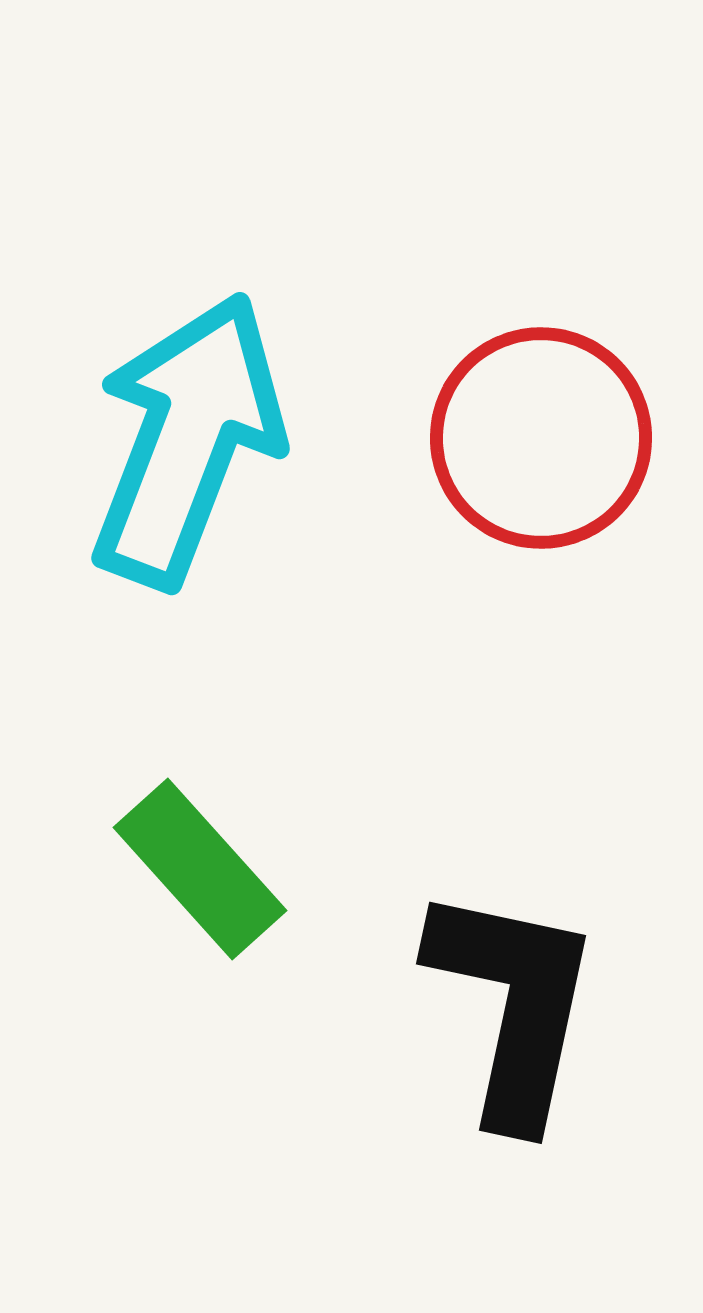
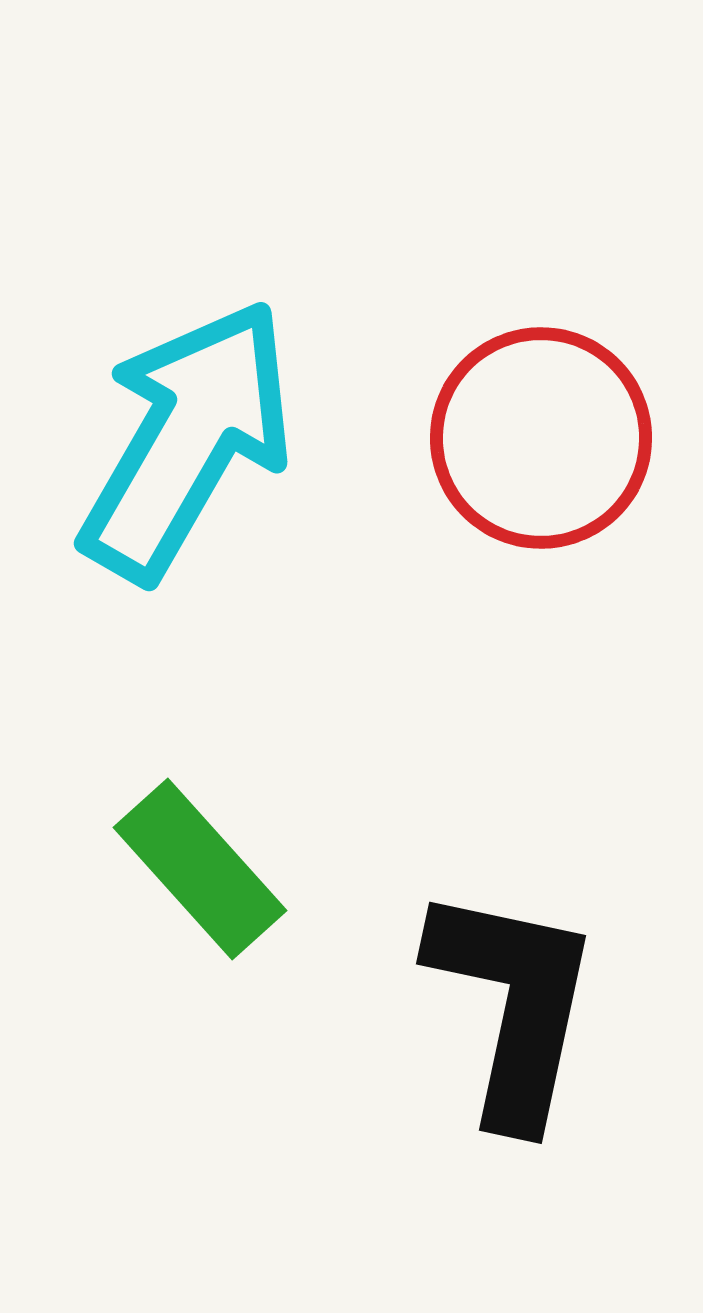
cyan arrow: rotated 9 degrees clockwise
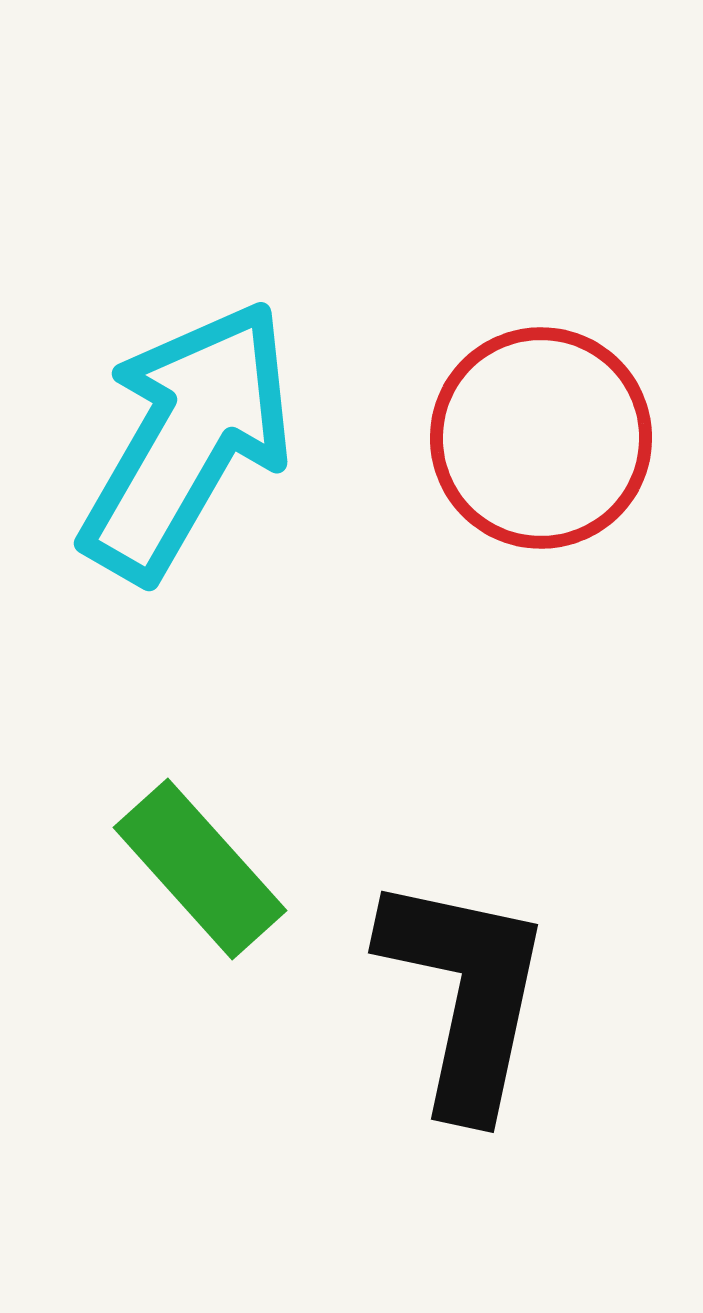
black L-shape: moved 48 px left, 11 px up
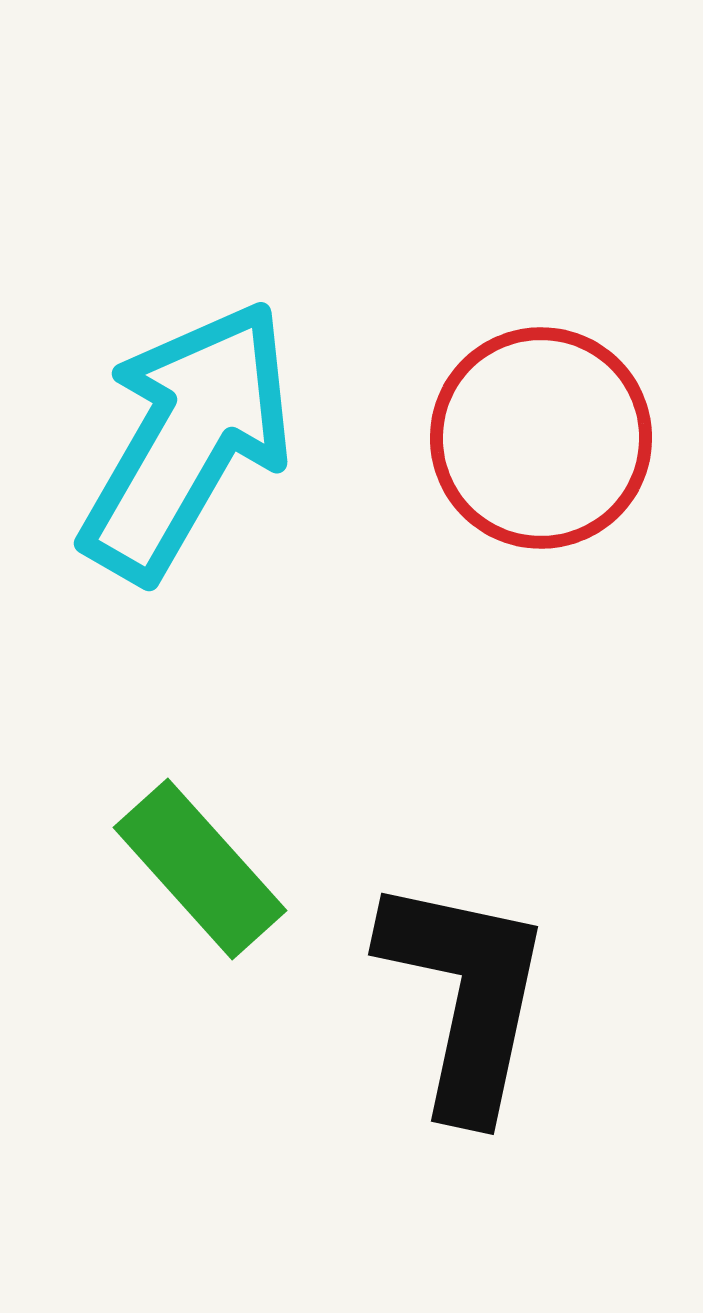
black L-shape: moved 2 px down
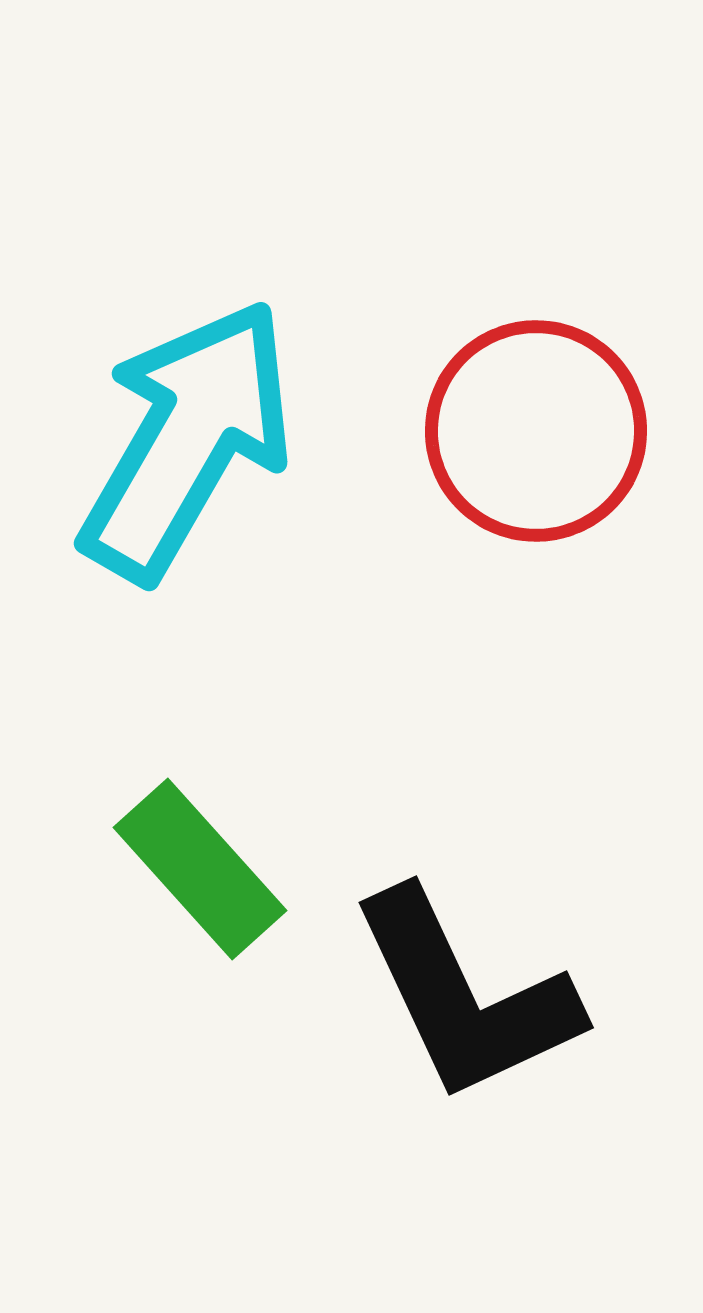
red circle: moved 5 px left, 7 px up
black L-shape: rotated 143 degrees clockwise
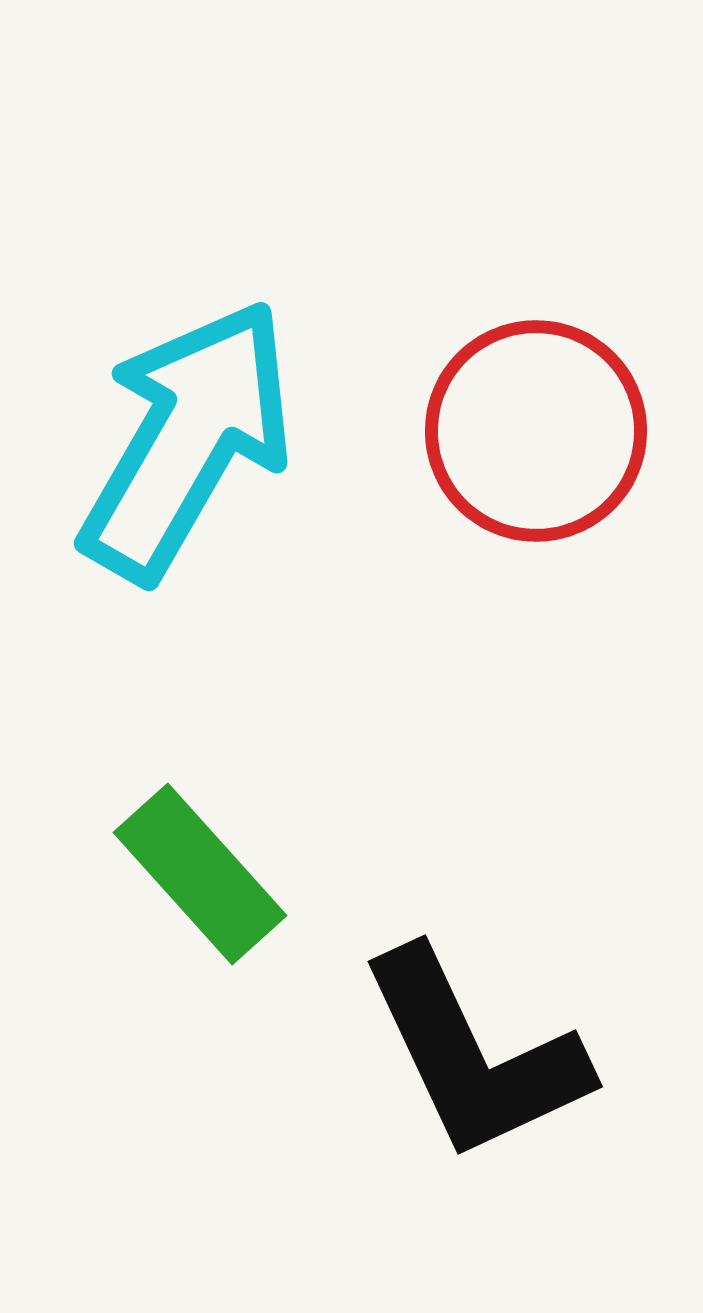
green rectangle: moved 5 px down
black L-shape: moved 9 px right, 59 px down
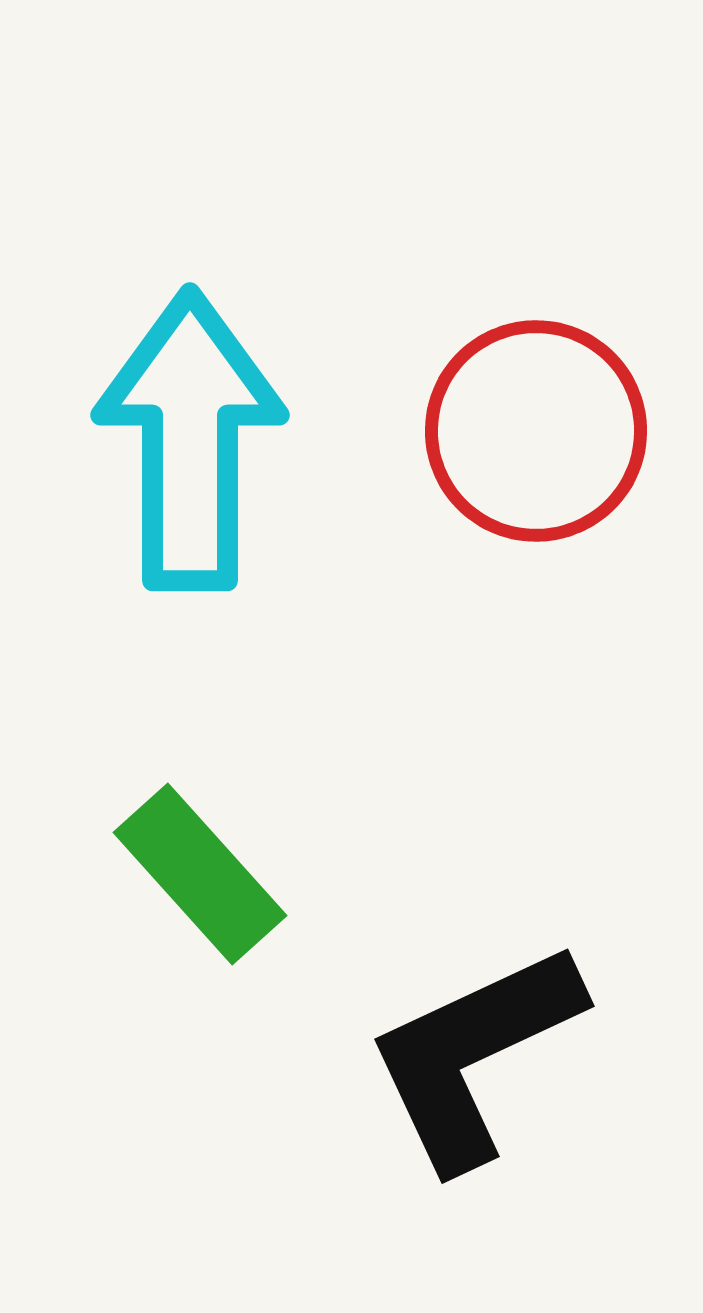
cyan arrow: moved 3 px right; rotated 30 degrees counterclockwise
black L-shape: rotated 90 degrees clockwise
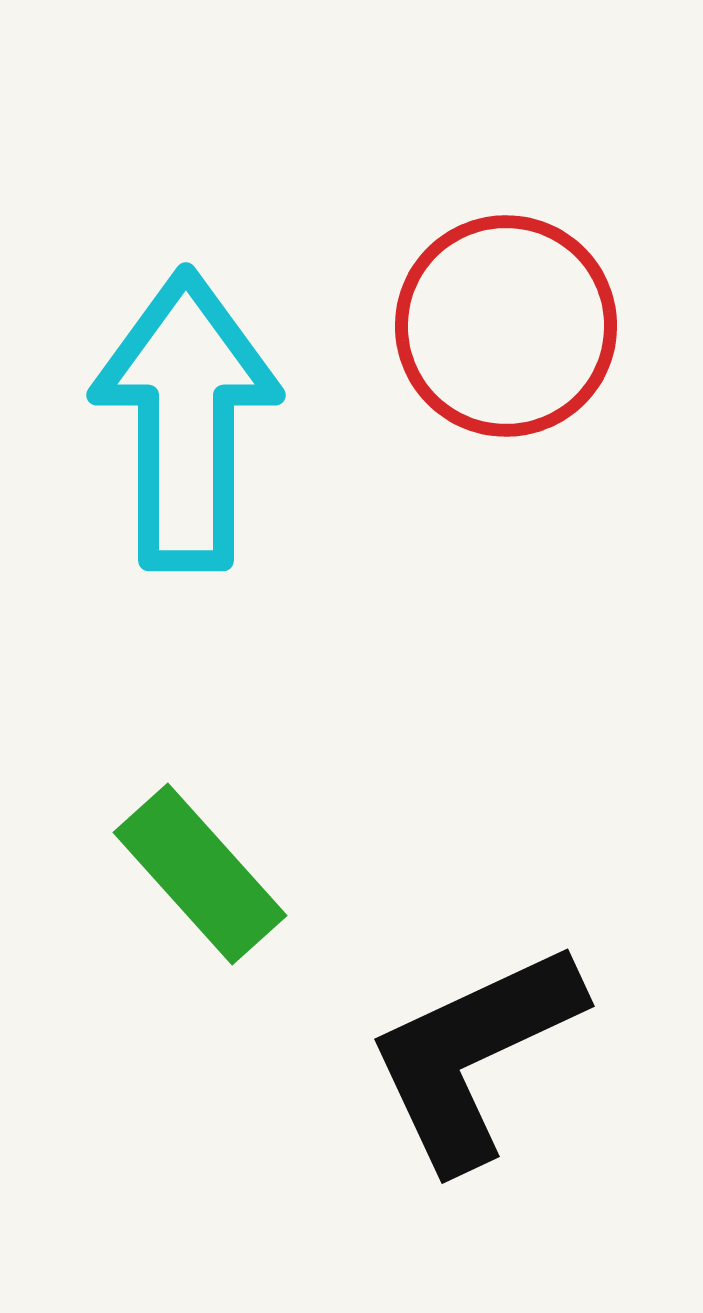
red circle: moved 30 px left, 105 px up
cyan arrow: moved 4 px left, 20 px up
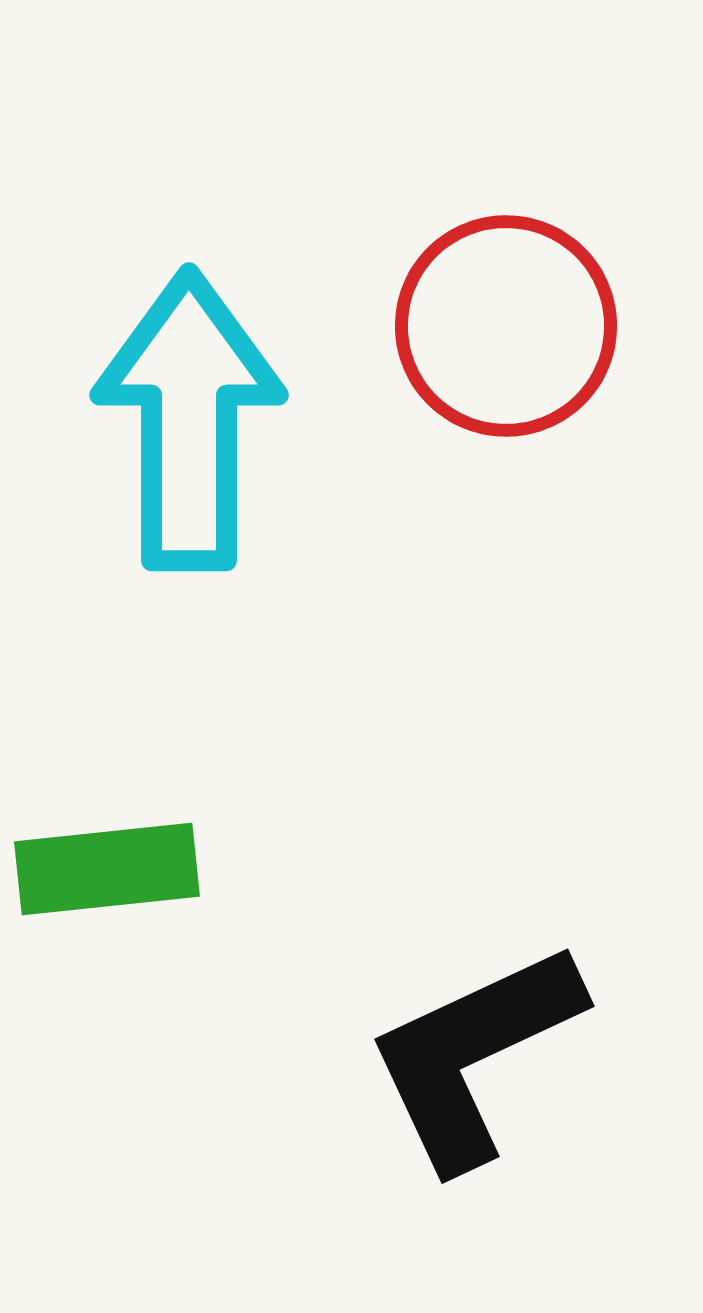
cyan arrow: moved 3 px right
green rectangle: moved 93 px left, 5 px up; rotated 54 degrees counterclockwise
